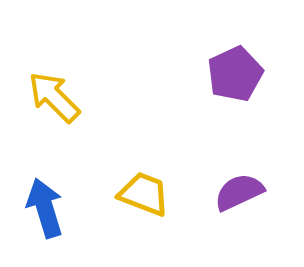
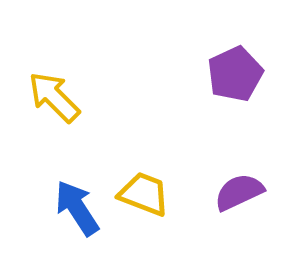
blue arrow: moved 32 px right; rotated 16 degrees counterclockwise
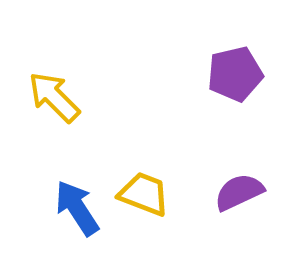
purple pentagon: rotated 12 degrees clockwise
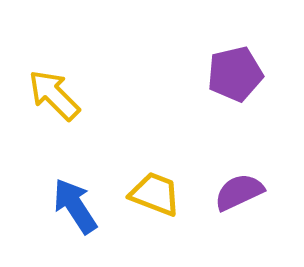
yellow arrow: moved 2 px up
yellow trapezoid: moved 11 px right
blue arrow: moved 2 px left, 2 px up
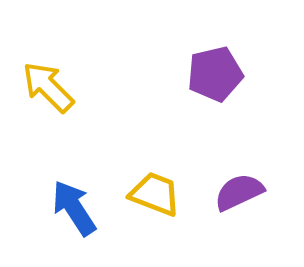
purple pentagon: moved 20 px left
yellow arrow: moved 6 px left, 8 px up
blue arrow: moved 1 px left, 2 px down
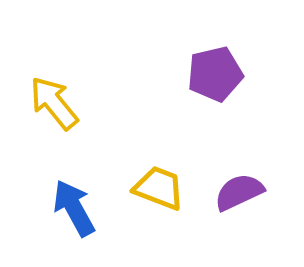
yellow arrow: moved 6 px right, 16 px down; rotated 6 degrees clockwise
yellow trapezoid: moved 4 px right, 6 px up
blue arrow: rotated 4 degrees clockwise
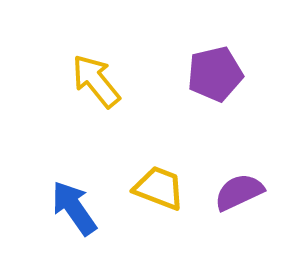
yellow arrow: moved 42 px right, 22 px up
blue arrow: rotated 6 degrees counterclockwise
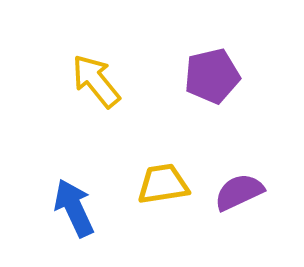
purple pentagon: moved 3 px left, 2 px down
yellow trapezoid: moved 4 px right, 4 px up; rotated 30 degrees counterclockwise
blue arrow: rotated 10 degrees clockwise
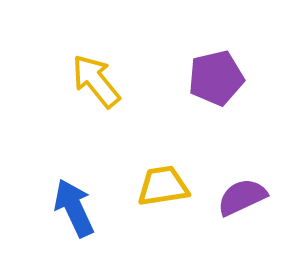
purple pentagon: moved 4 px right, 2 px down
yellow trapezoid: moved 2 px down
purple semicircle: moved 3 px right, 5 px down
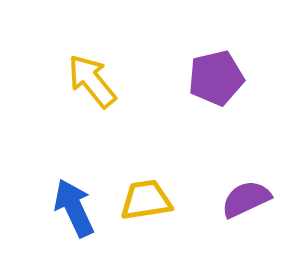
yellow arrow: moved 4 px left
yellow trapezoid: moved 17 px left, 14 px down
purple semicircle: moved 4 px right, 2 px down
